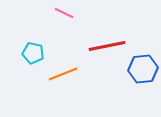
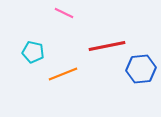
cyan pentagon: moved 1 px up
blue hexagon: moved 2 px left
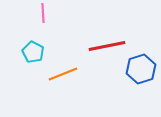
pink line: moved 21 px left; rotated 60 degrees clockwise
cyan pentagon: rotated 15 degrees clockwise
blue hexagon: rotated 12 degrees counterclockwise
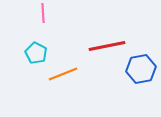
cyan pentagon: moved 3 px right, 1 px down
blue hexagon: rotated 8 degrees clockwise
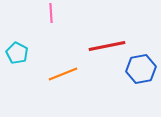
pink line: moved 8 px right
cyan pentagon: moved 19 px left
